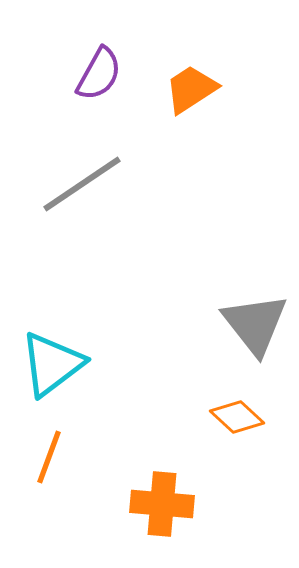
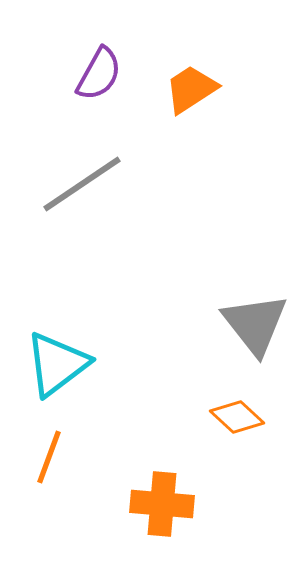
cyan triangle: moved 5 px right
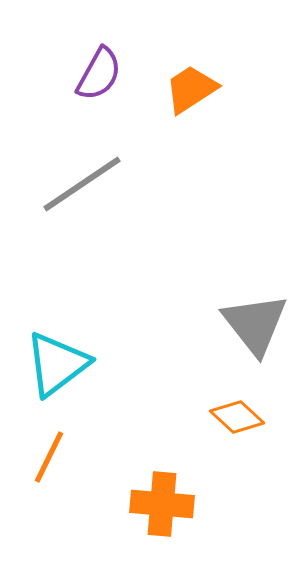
orange line: rotated 6 degrees clockwise
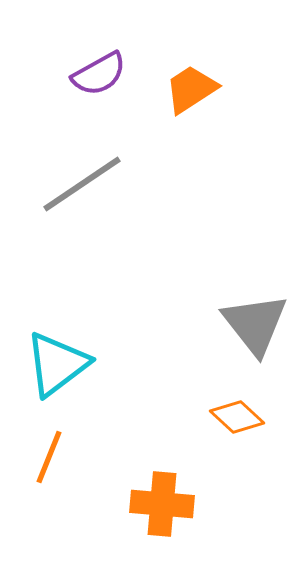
purple semicircle: rotated 32 degrees clockwise
orange line: rotated 4 degrees counterclockwise
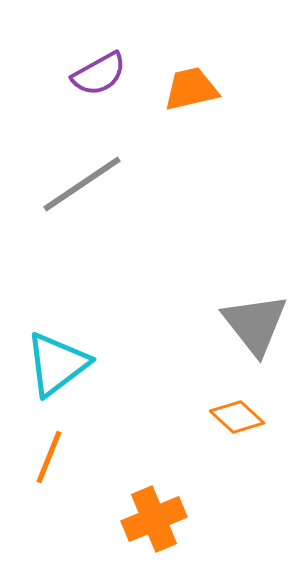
orange trapezoid: rotated 20 degrees clockwise
orange cross: moved 8 px left, 15 px down; rotated 28 degrees counterclockwise
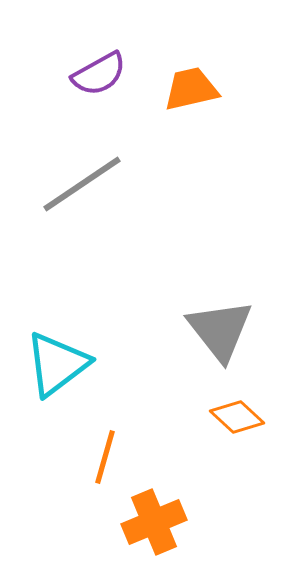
gray triangle: moved 35 px left, 6 px down
orange line: moved 56 px right; rotated 6 degrees counterclockwise
orange cross: moved 3 px down
